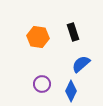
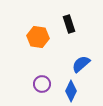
black rectangle: moved 4 px left, 8 px up
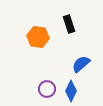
purple circle: moved 5 px right, 5 px down
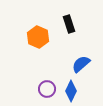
orange hexagon: rotated 15 degrees clockwise
